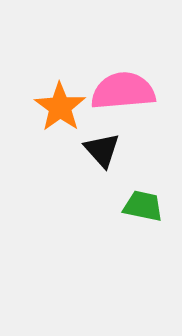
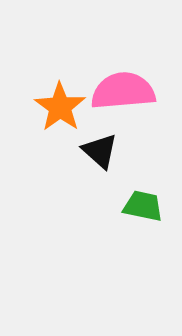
black triangle: moved 2 px left, 1 px down; rotated 6 degrees counterclockwise
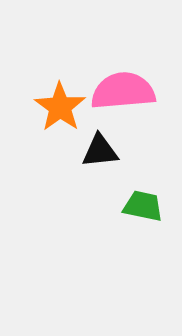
black triangle: rotated 48 degrees counterclockwise
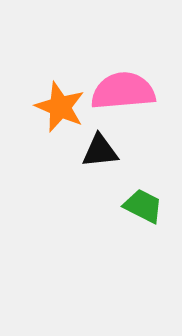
orange star: rotated 12 degrees counterclockwise
green trapezoid: rotated 15 degrees clockwise
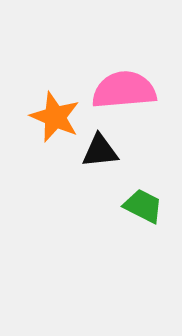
pink semicircle: moved 1 px right, 1 px up
orange star: moved 5 px left, 10 px down
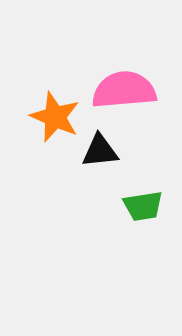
green trapezoid: rotated 144 degrees clockwise
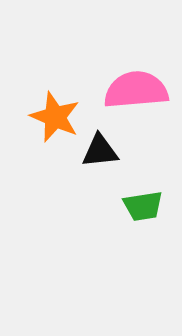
pink semicircle: moved 12 px right
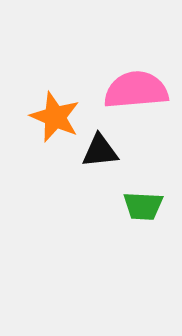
green trapezoid: rotated 12 degrees clockwise
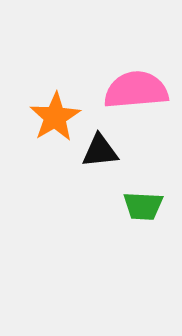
orange star: rotated 18 degrees clockwise
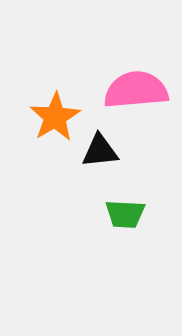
green trapezoid: moved 18 px left, 8 px down
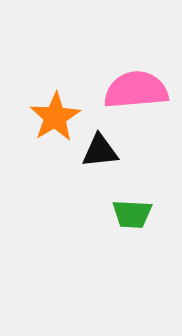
green trapezoid: moved 7 px right
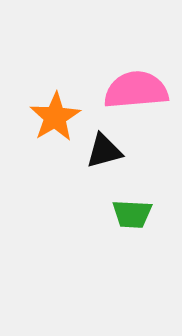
black triangle: moved 4 px right; rotated 9 degrees counterclockwise
